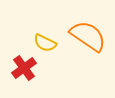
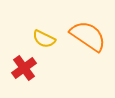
yellow semicircle: moved 1 px left, 4 px up
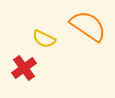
orange semicircle: moved 10 px up
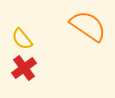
yellow semicircle: moved 22 px left; rotated 25 degrees clockwise
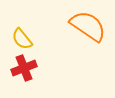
red cross: rotated 15 degrees clockwise
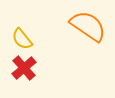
red cross: rotated 20 degrees counterclockwise
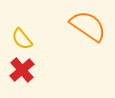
red cross: moved 2 px left, 2 px down
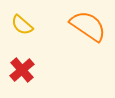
yellow semicircle: moved 14 px up; rotated 10 degrees counterclockwise
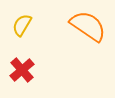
yellow semicircle: rotated 80 degrees clockwise
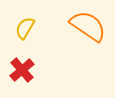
yellow semicircle: moved 3 px right, 3 px down
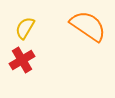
red cross: moved 10 px up; rotated 10 degrees clockwise
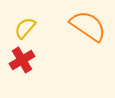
yellow semicircle: rotated 10 degrees clockwise
